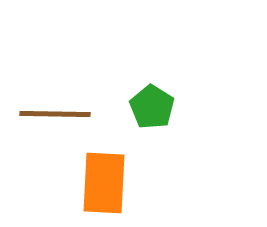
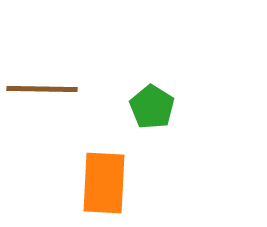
brown line: moved 13 px left, 25 px up
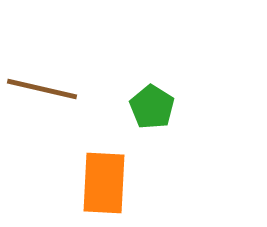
brown line: rotated 12 degrees clockwise
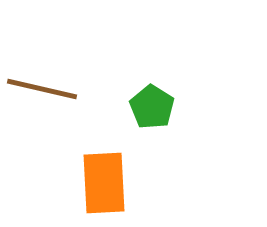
orange rectangle: rotated 6 degrees counterclockwise
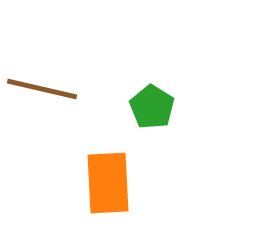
orange rectangle: moved 4 px right
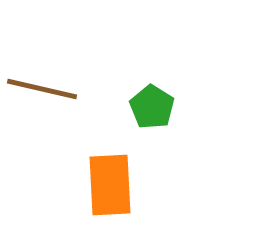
orange rectangle: moved 2 px right, 2 px down
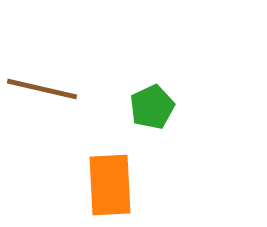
green pentagon: rotated 15 degrees clockwise
